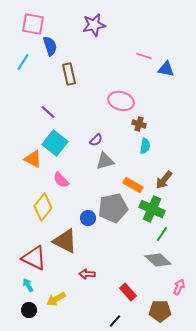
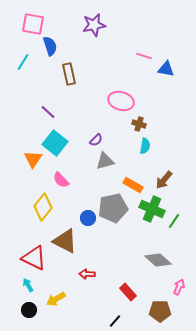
orange triangle: rotated 36 degrees clockwise
green line: moved 12 px right, 13 px up
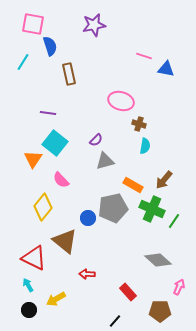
purple line: moved 1 px down; rotated 35 degrees counterclockwise
brown triangle: rotated 12 degrees clockwise
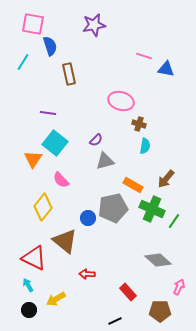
brown arrow: moved 2 px right, 1 px up
black line: rotated 24 degrees clockwise
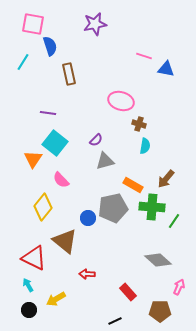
purple star: moved 1 px right, 1 px up
green cross: moved 2 px up; rotated 20 degrees counterclockwise
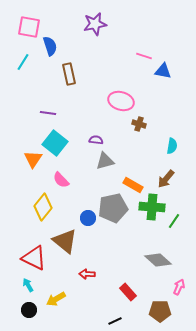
pink square: moved 4 px left, 3 px down
blue triangle: moved 3 px left, 2 px down
purple semicircle: rotated 128 degrees counterclockwise
cyan semicircle: moved 27 px right
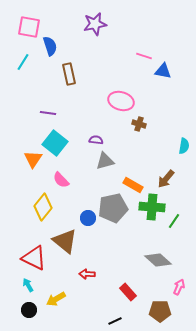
cyan semicircle: moved 12 px right
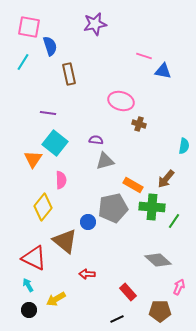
pink semicircle: rotated 138 degrees counterclockwise
blue circle: moved 4 px down
black line: moved 2 px right, 2 px up
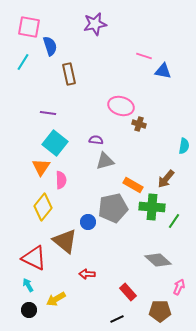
pink ellipse: moved 5 px down
orange triangle: moved 8 px right, 8 px down
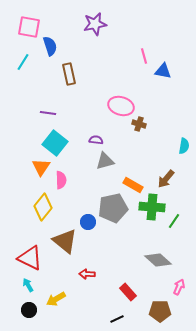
pink line: rotated 56 degrees clockwise
red triangle: moved 4 px left
